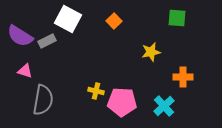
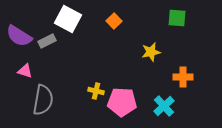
purple semicircle: moved 1 px left
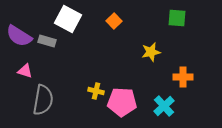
gray rectangle: rotated 42 degrees clockwise
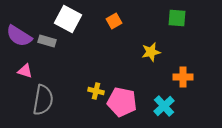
orange square: rotated 14 degrees clockwise
pink pentagon: rotated 8 degrees clockwise
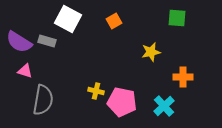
purple semicircle: moved 6 px down
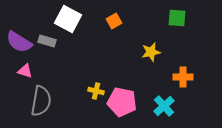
gray semicircle: moved 2 px left, 1 px down
